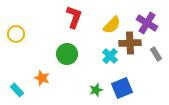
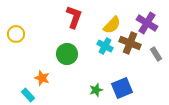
brown cross: rotated 25 degrees clockwise
cyan cross: moved 5 px left, 10 px up; rotated 14 degrees counterclockwise
cyan rectangle: moved 11 px right, 5 px down
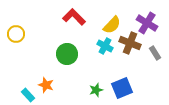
red L-shape: rotated 65 degrees counterclockwise
gray rectangle: moved 1 px left, 1 px up
orange star: moved 4 px right, 7 px down
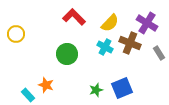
yellow semicircle: moved 2 px left, 2 px up
cyan cross: moved 1 px down
gray rectangle: moved 4 px right
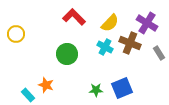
green star: rotated 16 degrees clockwise
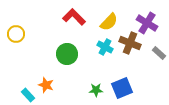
yellow semicircle: moved 1 px left, 1 px up
gray rectangle: rotated 16 degrees counterclockwise
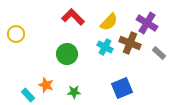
red L-shape: moved 1 px left
green star: moved 22 px left, 2 px down
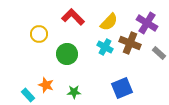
yellow circle: moved 23 px right
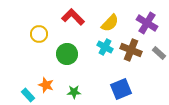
yellow semicircle: moved 1 px right, 1 px down
brown cross: moved 1 px right, 7 px down
blue square: moved 1 px left, 1 px down
